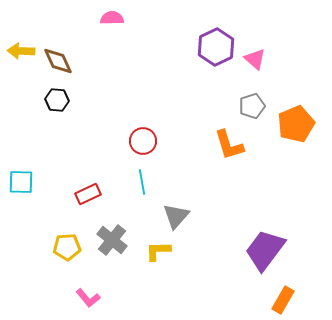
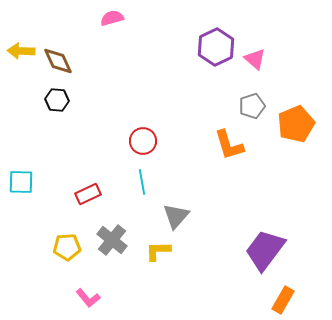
pink semicircle: rotated 15 degrees counterclockwise
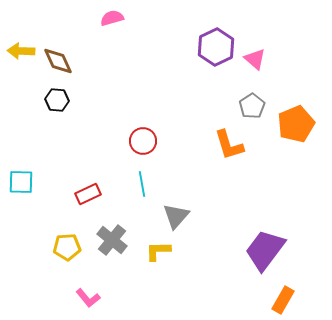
gray pentagon: rotated 15 degrees counterclockwise
cyan line: moved 2 px down
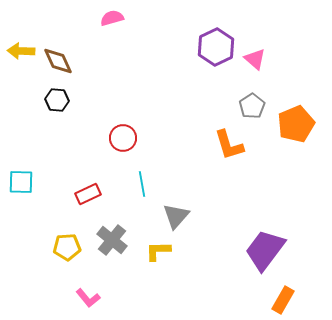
red circle: moved 20 px left, 3 px up
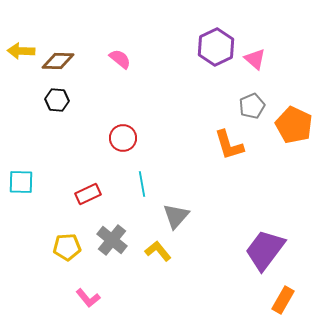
pink semicircle: moved 8 px right, 41 px down; rotated 55 degrees clockwise
brown diamond: rotated 64 degrees counterclockwise
gray pentagon: rotated 10 degrees clockwise
orange pentagon: moved 2 px left, 1 px down; rotated 24 degrees counterclockwise
yellow L-shape: rotated 52 degrees clockwise
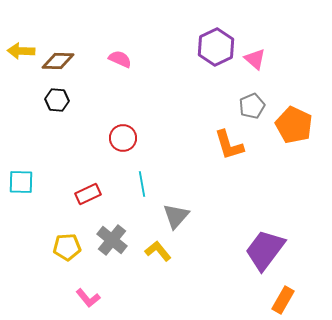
pink semicircle: rotated 15 degrees counterclockwise
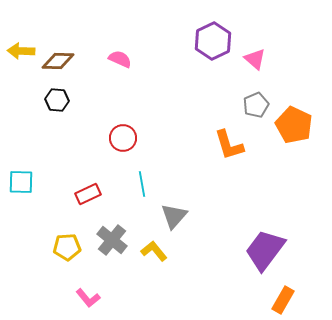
purple hexagon: moved 3 px left, 6 px up
gray pentagon: moved 4 px right, 1 px up
gray triangle: moved 2 px left
yellow L-shape: moved 4 px left
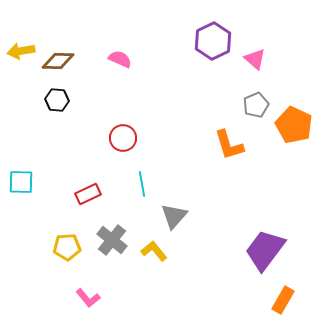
yellow arrow: rotated 12 degrees counterclockwise
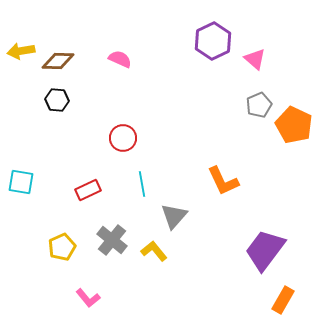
gray pentagon: moved 3 px right
orange L-shape: moved 6 px left, 36 px down; rotated 8 degrees counterclockwise
cyan square: rotated 8 degrees clockwise
red rectangle: moved 4 px up
yellow pentagon: moved 5 px left; rotated 20 degrees counterclockwise
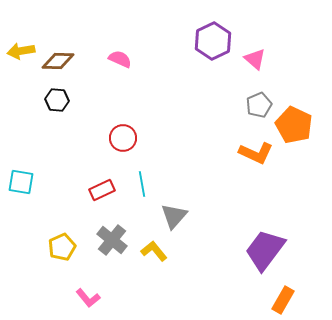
orange L-shape: moved 33 px right, 28 px up; rotated 40 degrees counterclockwise
red rectangle: moved 14 px right
